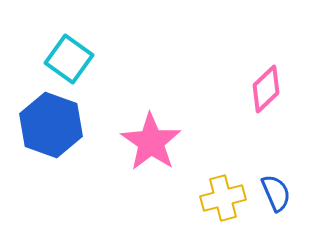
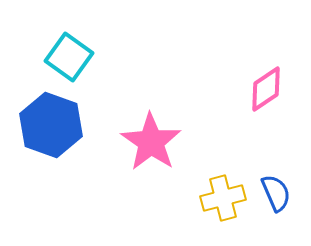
cyan square: moved 2 px up
pink diamond: rotated 9 degrees clockwise
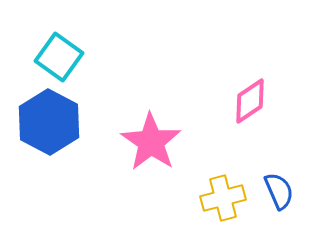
cyan square: moved 10 px left
pink diamond: moved 16 px left, 12 px down
blue hexagon: moved 2 px left, 3 px up; rotated 8 degrees clockwise
blue semicircle: moved 3 px right, 2 px up
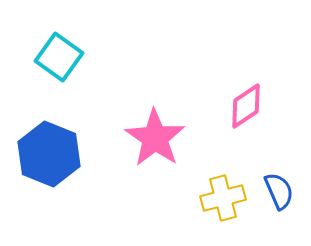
pink diamond: moved 4 px left, 5 px down
blue hexagon: moved 32 px down; rotated 6 degrees counterclockwise
pink star: moved 4 px right, 4 px up
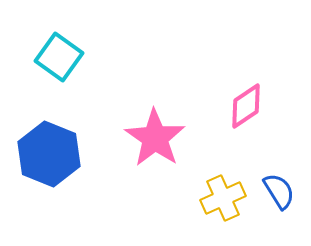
blue semicircle: rotated 9 degrees counterclockwise
yellow cross: rotated 9 degrees counterclockwise
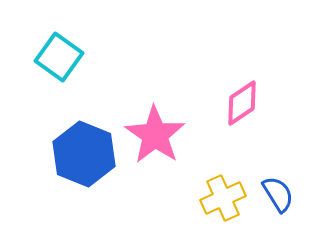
pink diamond: moved 4 px left, 3 px up
pink star: moved 3 px up
blue hexagon: moved 35 px right
blue semicircle: moved 1 px left, 3 px down
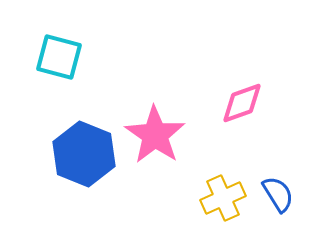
cyan square: rotated 21 degrees counterclockwise
pink diamond: rotated 15 degrees clockwise
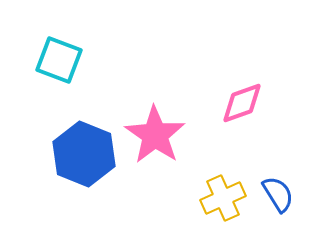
cyan square: moved 3 px down; rotated 6 degrees clockwise
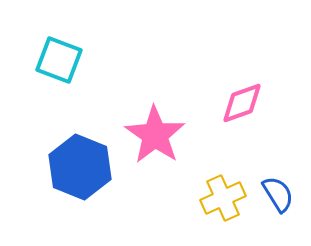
blue hexagon: moved 4 px left, 13 px down
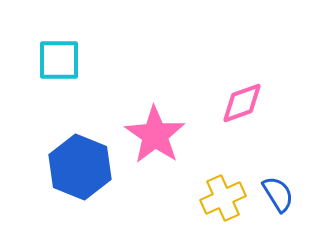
cyan square: rotated 21 degrees counterclockwise
